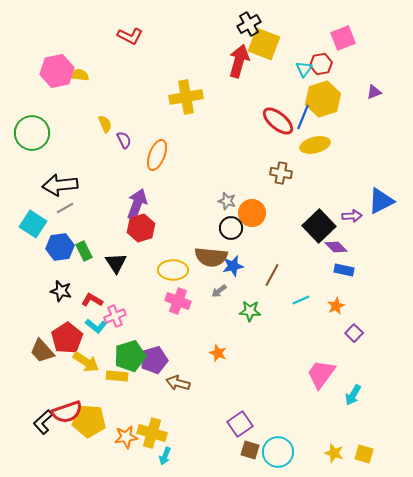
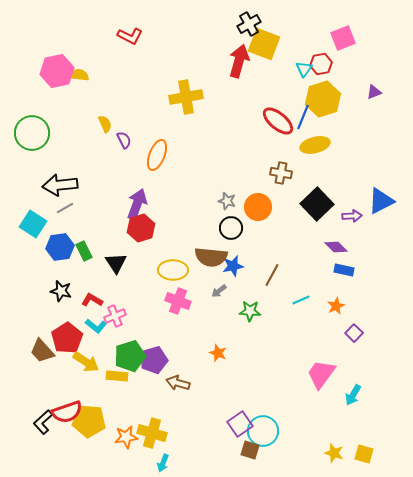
orange circle at (252, 213): moved 6 px right, 6 px up
black square at (319, 226): moved 2 px left, 22 px up
cyan circle at (278, 452): moved 15 px left, 21 px up
cyan arrow at (165, 456): moved 2 px left, 7 px down
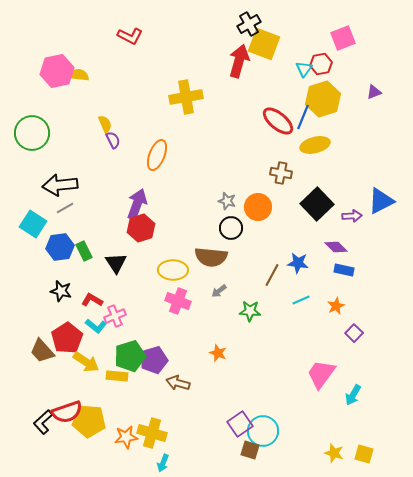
purple semicircle at (124, 140): moved 11 px left
blue star at (233, 266): moved 65 px right, 3 px up; rotated 20 degrees clockwise
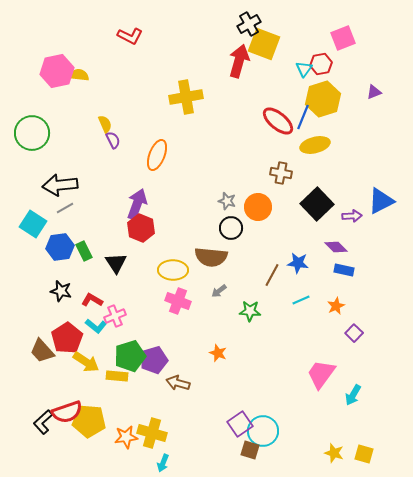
red hexagon at (141, 228): rotated 20 degrees counterclockwise
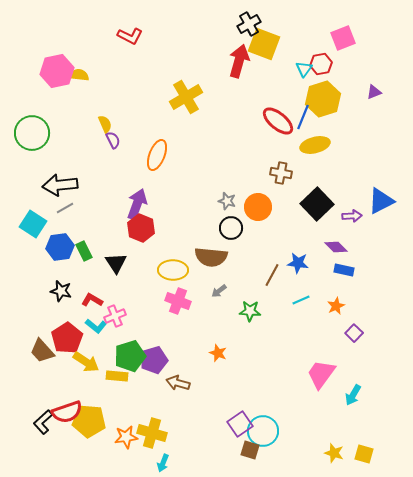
yellow cross at (186, 97): rotated 20 degrees counterclockwise
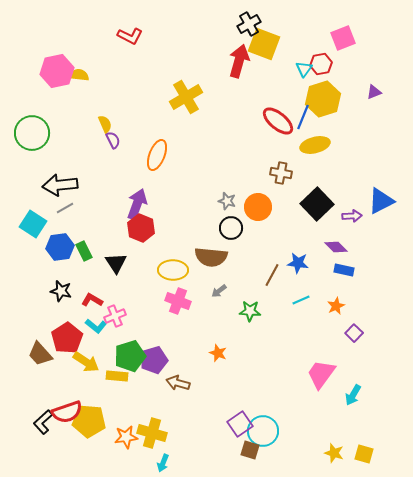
brown trapezoid at (42, 351): moved 2 px left, 3 px down
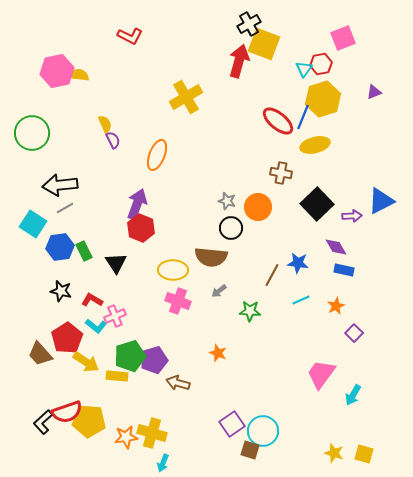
purple diamond at (336, 247): rotated 15 degrees clockwise
purple square at (240, 424): moved 8 px left
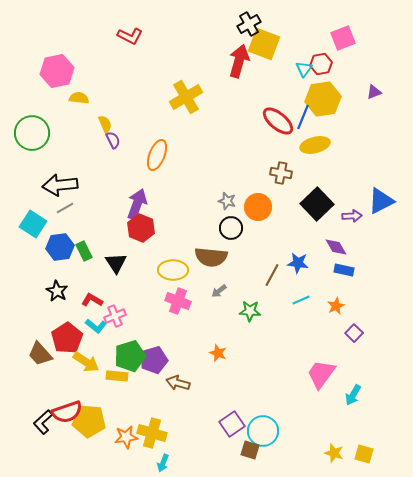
yellow semicircle at (79, 75): moved 23 px down
yellow hexagon at (323, 99): rotated 8 degrees clockwise
black star at (61, 291): moved 4 px left; rotated 15 degrees clockwise
